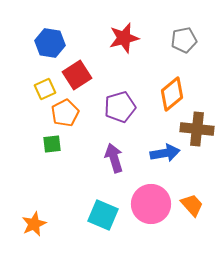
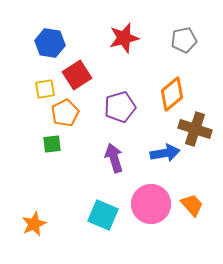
yellow square: rotated 15 degrees clockwise
brown cross: moved 2 px left; rotated 12 degrees clockwise
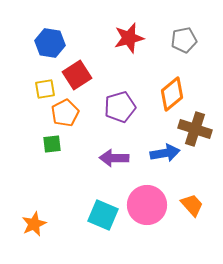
red star: moved 5 px right
purple arrow: rotated 72 degrees counterclockwise
pink circle: moved 4 px left, 1 px down
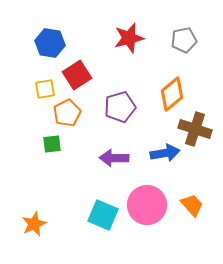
orange pentagon: moved 2 px right
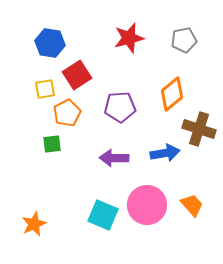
purple pentagon: rotated 12 degrees clockwise
brown cross: moved 4 px right
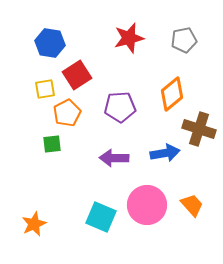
cyan square: moved 2 px left, 2 px down
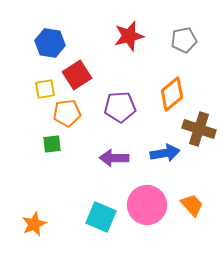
red star: moved 2 px up
orange pentagon: rotated 20 degrees clockwise
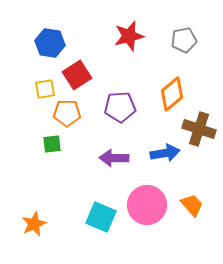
orange pentagon: rotated 8 degrees clockwise
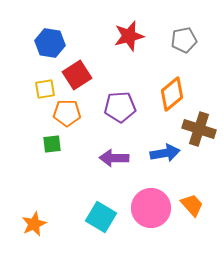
pink circle: moved 4 px right, 3 px down
cyan square: rotated 8 degrees clockwise
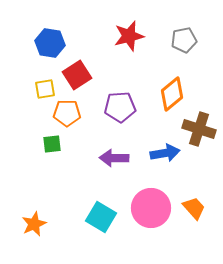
orange trapezoid: moved 2 px right, 3 px down
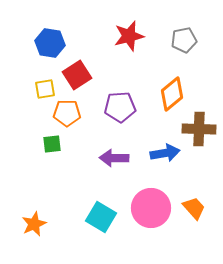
brown cross: rotated 16 degrees counterclockwise
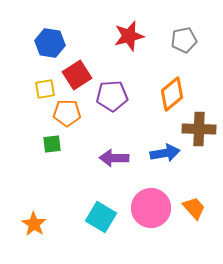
purple pentagon: moved 8 px left, 11 px up
orange star: rotated 15 degrees counterclockwise
